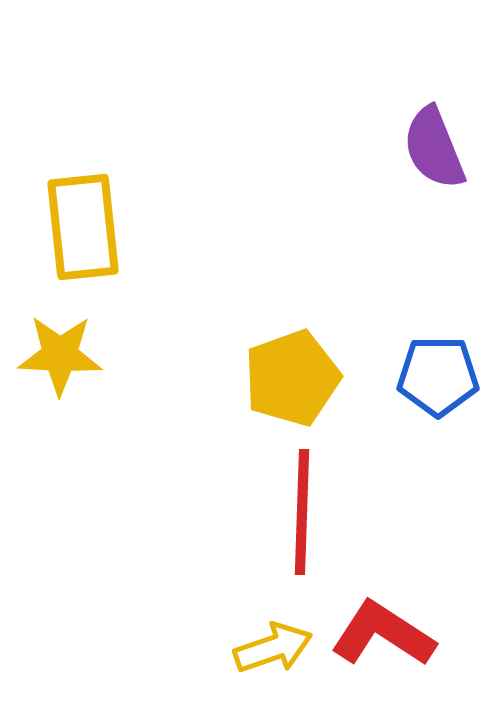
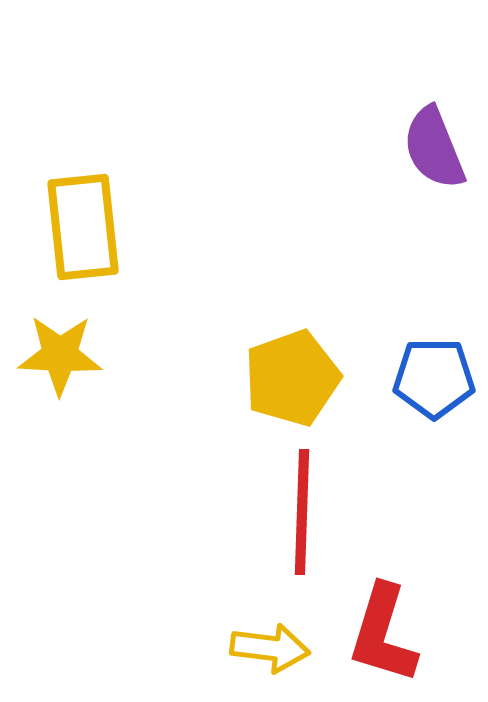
blue pentagon: moved 4 px left, 2 px down
red L-shape: rotated 106 degrees counterclockwise
yellow arrow: moved 3 px left; rotated 26 degrees clockwise
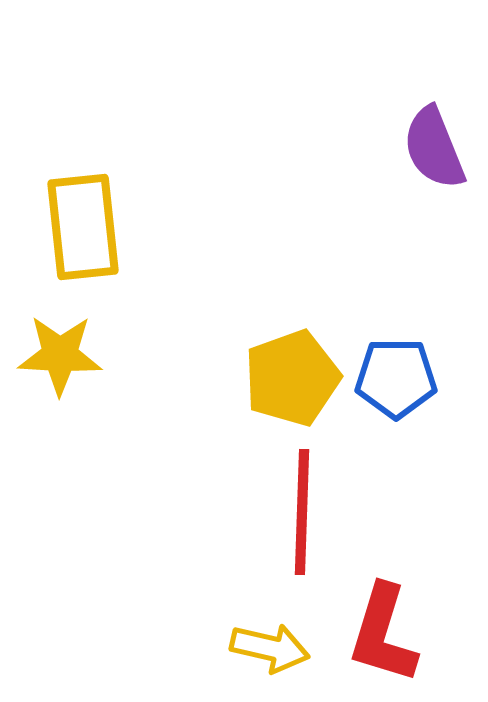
blue pentagon: moved 38 px left
yellow arrow: rotated 6 degrees clockwise
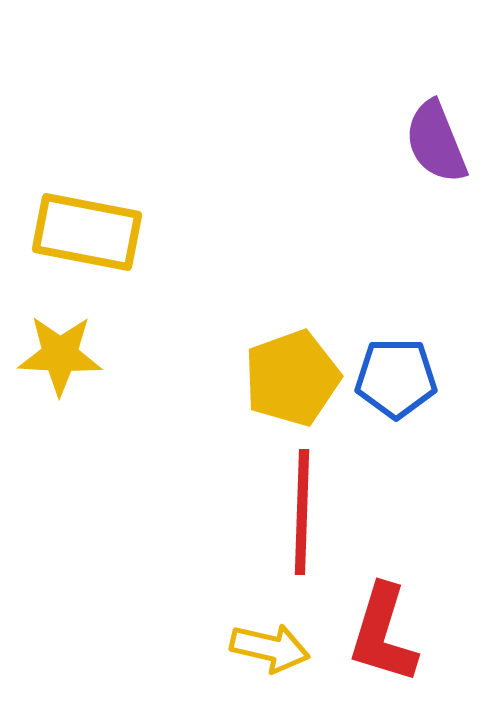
purple semicircle: moved 2 px right, 6 px up
yellow rectangle: moved 4 px right, 5 px down; rotated 73 degrees counterclockwise
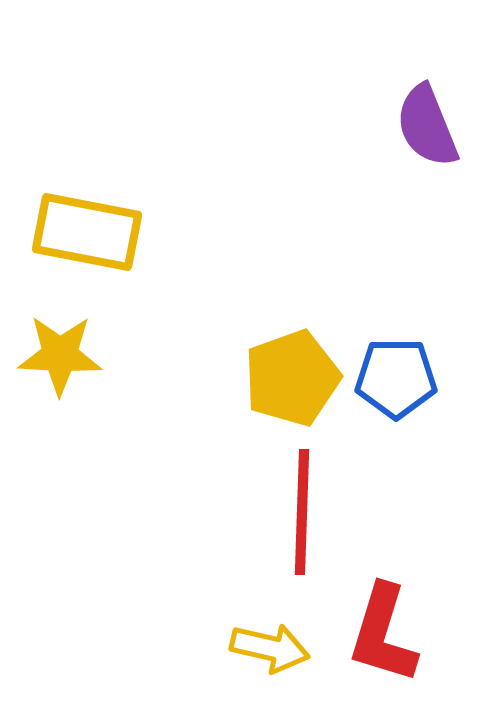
purple semicircle: moved 9 px left, 16 px up
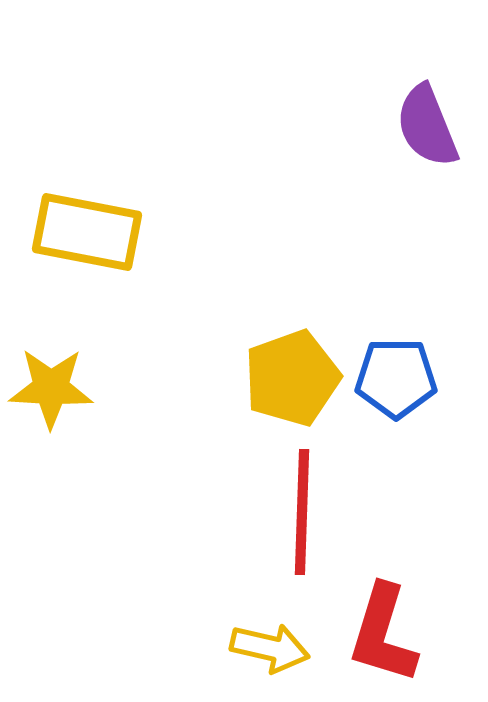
yellow star: moved 9 px left, 33 px down
